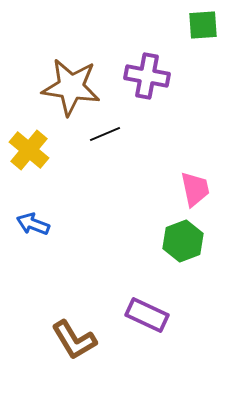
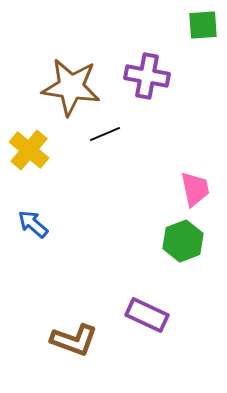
blue arrow: rotated 20 degrees clockwise
brown L-shape: rotated 39 degrees counterclockwise
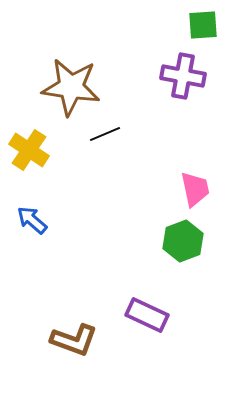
purple cross: moved 36 px right
yellow cross: rotated 6 degrees counterclockwise
blue arrow: moved 1 px left, 4 px up
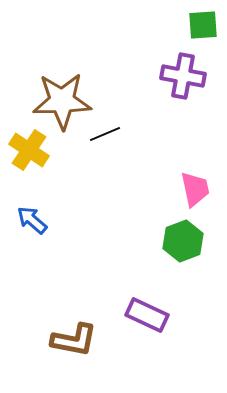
brown star: moved 9 px left, 14 px down; rotated 10 degrees counterclockwise
brown L-shape: rotated 9 degrees counterclockwise
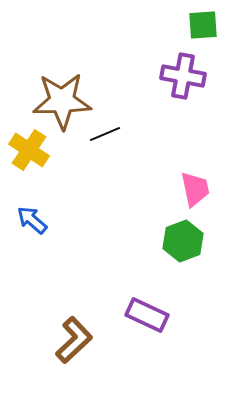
brown L-shape: rotated 54 degrees counterclockwise
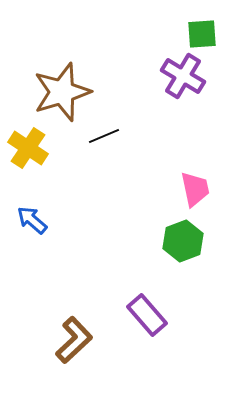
green square: moved 1 px left, 9 px down
purple cross: rotated 21 degrees clockwise
brown star: moved 9 px up; rotated 16 degrees counterclockwise
black line: moved 1 px left, 2 px down
yellow cross: moved 1 px left, 2 px up
purple rectangle: rotated 24 degrees clockwise
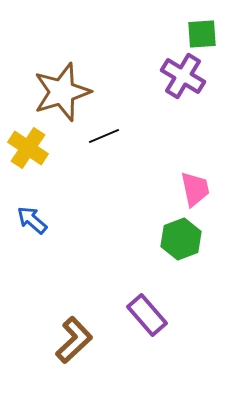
green hexagon: moved 2 px left, 2 px up
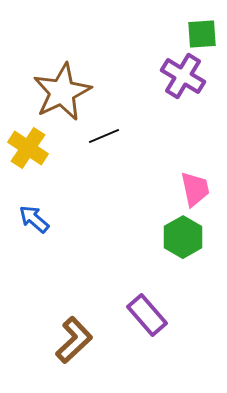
brown star: rotated 8 degrees counterclockwise
blue arrow: moved 2 px right, 1 px up
green hexagon: moved 2 px right, 2 px up; rotated 9 degrees counterclockwise
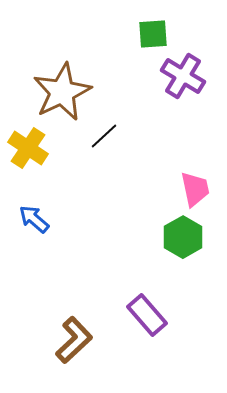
green square: moved 49 px left
black line: rotated 20 degrees counterclockwise
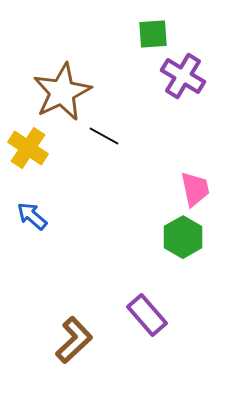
black line: rotated 72 degrees clockwise
blue arrow: moved 2 px left, 3 px up
